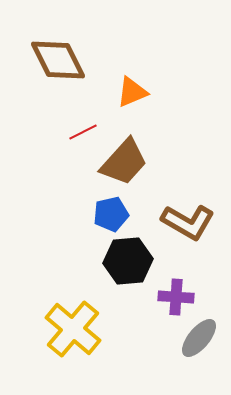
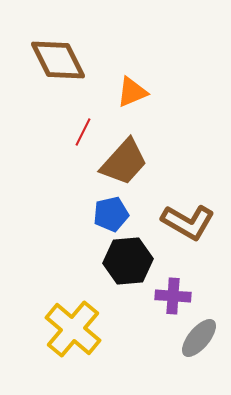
red line: rotated 36 degrees counterclockwise
purple cross: moved 3 px left, 1 px up
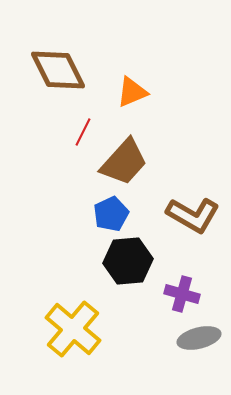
brown diamond: moved 10 px down
blue pentagon: rotated 12 degrees counterclockwise
brown L-shape: moved 5 px right, 7 px up
purple cross: moved 9 px right, 2 px up; rotated 12 degrees clockwise
gray ellipse: rotated 36 degrees clockwise
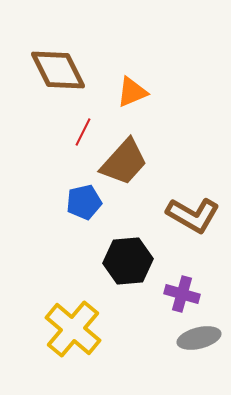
blue pentagon: moved 27 px left, 12 px up; rotated 12 degrees clockwise
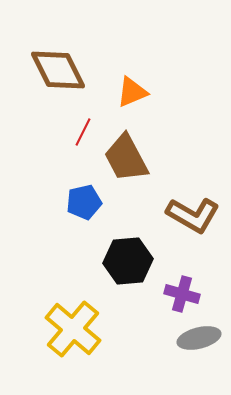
brown trapezoid: moved 2 px right, 4 px up; rotated 110 degrees clockwise
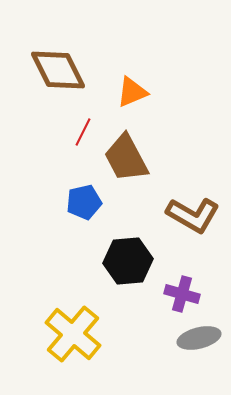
yellow cross: moved 5 px down
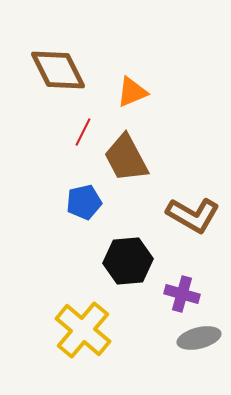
yellow cross: moved 10 px right, 4 px up
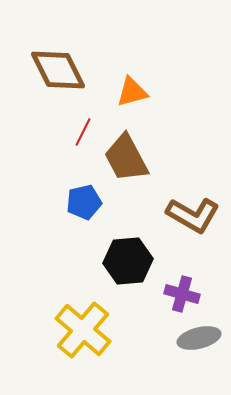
orange triangle: rotated 8 degrees clockwise
